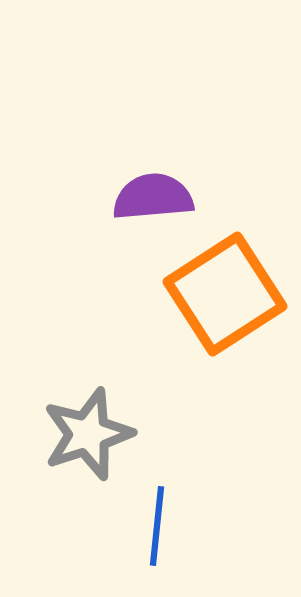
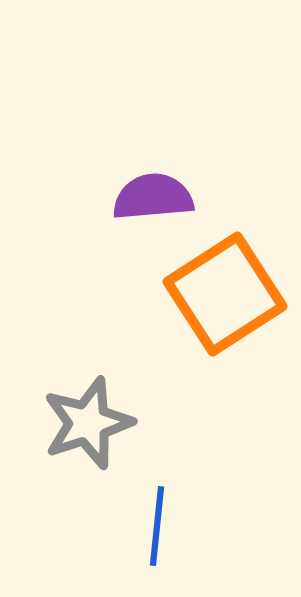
gray star: moved 11 px up
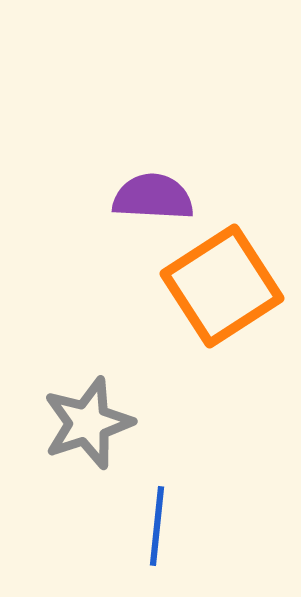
purple semicircle: rotated 8 degrees clockwise
orange square: moved 3 px left, 8 px up
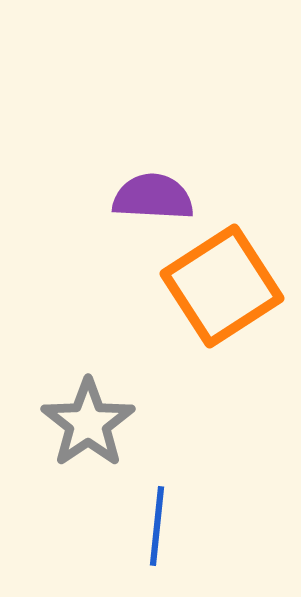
gray star: rotated 16 degrees counterclockwise
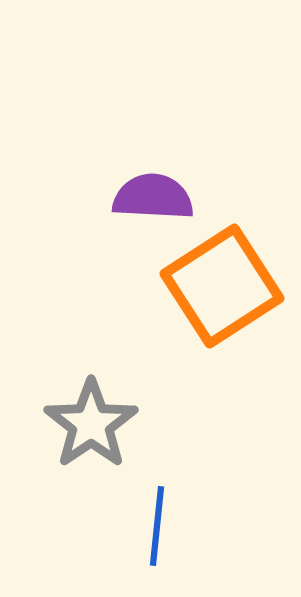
gray star: moved 3 px right, 1 px down
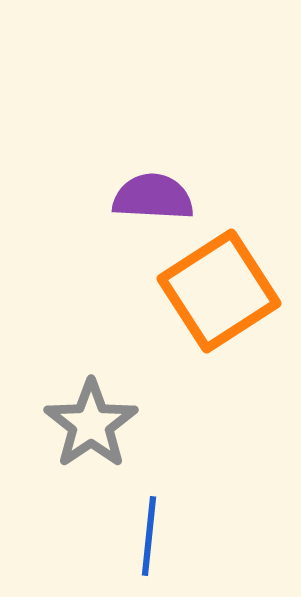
orange square: moved 3 px left, 5 px down
blue line: moved 8 px left, 10 px down
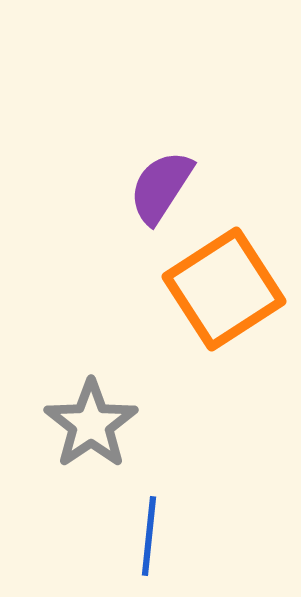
purple semicircle: moved 8 px right, 10 px up; rotated 60 degrees counterclockwise
orange square: moved 5 px right, 2 px up
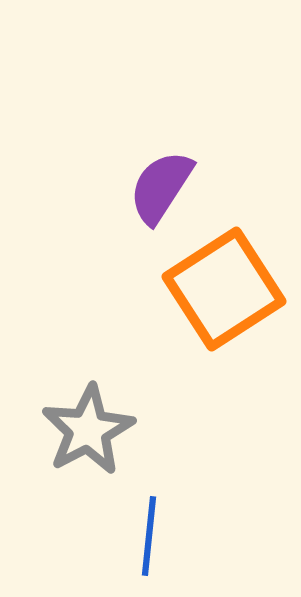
gray star: moved 3 px left, 6 px down; rotated 6 degrees clockwise
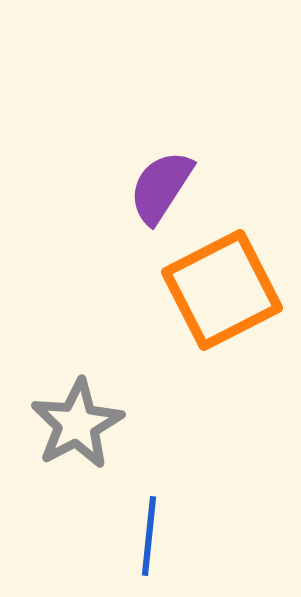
orange square: moved 2 px left, 1 px down; rotated 6 degrees clockwise
gray star: moved 11 px left, 6 px up
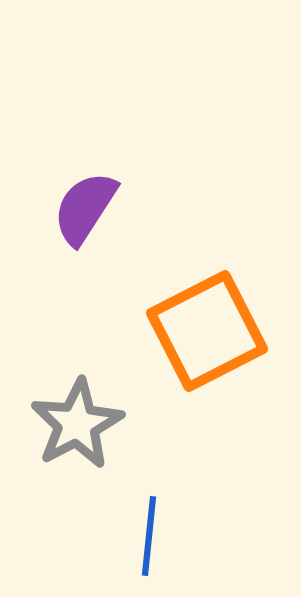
purple semicircle: moved 76 px left, 21 px down
orange square: moved 15 px left, 41 px down
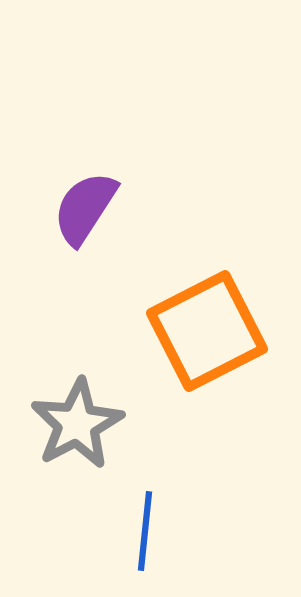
blue line: moved 4 px left, 5 px up
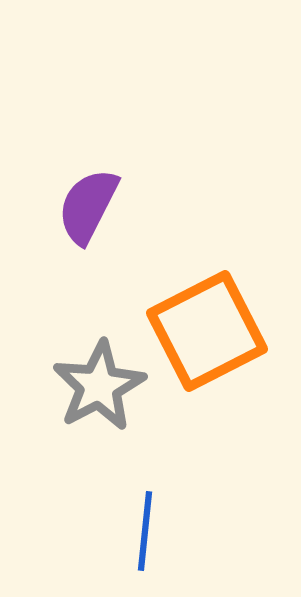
purple semicircle: moved 3 px right, 2 px up; rotated 6 degrees counterclockwise
gray star: moved 22 px right, 38 px up
